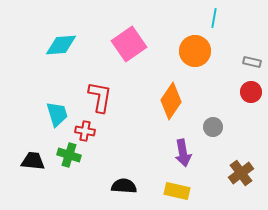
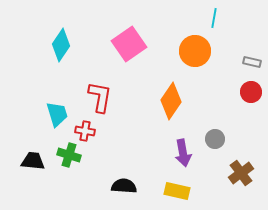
cyan diamond: rotated 52 degrees counterclockwise
gray circle: moved 2 px right, 12 px down
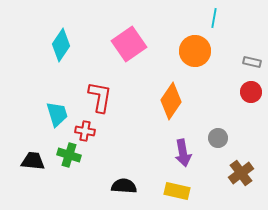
gray circle: moved 3 px right, 1 px up
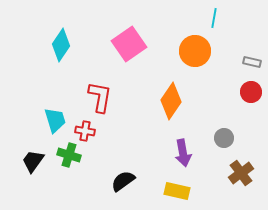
cyan trapezoid: moved 2 px left, 6 px down
gray circle: moved 6 px right
black trapezoid: rotated 60 degrees counterclockwise
black semicircle: moved 1 px left, 5 px up; rotated 40 degrees counterclockwise
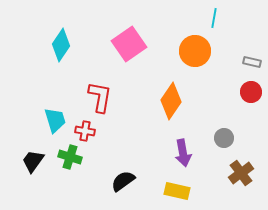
green cross: moved 1 px right, 2 px down
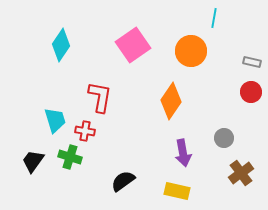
pink square: moved 4 px right, 1 px down
orange circle: moved 4 px left
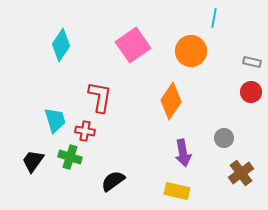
black semicircle: moved 10 px left
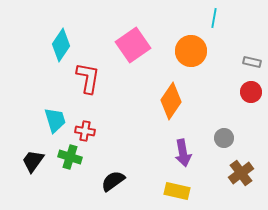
red L-shape: moved 12 px left, 19 px up
